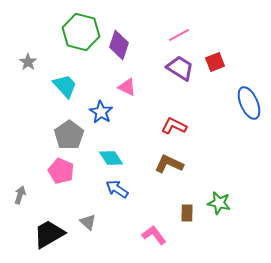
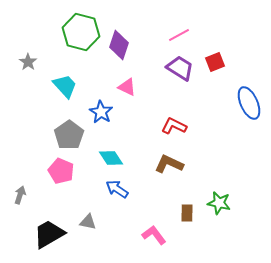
gray triangle: rotated 30 degrees counterclockwise
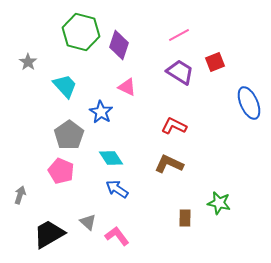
purple trapezoid: moved 4 px down
brown rectangle: moved 2 px left, 5 px down
gray triangle: rotated 30 degrees clockwise
pink L-shape: moved 37 px left, 1 px down
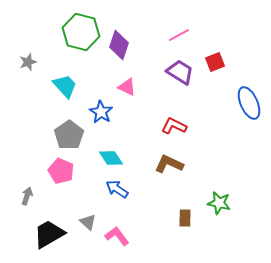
gray star: rotated 18 degrees clockwise
gray arrow: moved 7 px right, 1 px down
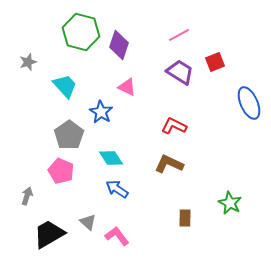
green star: moved 11 px right; rotated 15 degrees clockwise
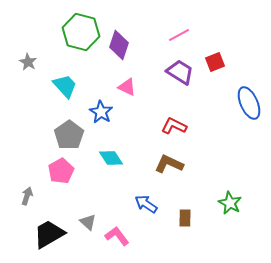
gray star: rotated 24 degrees counterclockwise
pink pentagon: rotated 20 degrees clockwise
blue arrow: moved 29 px right, 15 px down
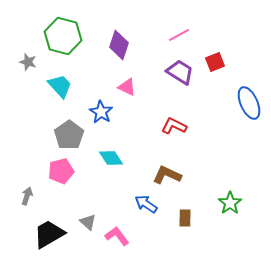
green hexagon: moved 18 px left, 4 px down
gray star: rotated 12 degrees counterclockwise
cyan trapezoid: moved 5 px left
brown L-shape: moved 2 px left, 11 px down
pink pentagon: rotated 15 degrees clockwise
green star: rotated 10 degrees clockwise
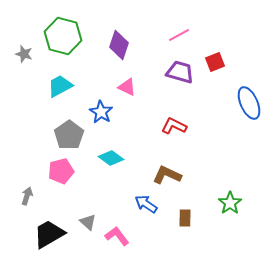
gray star: moved 4 px left, 8 px up
purple trapezoid: rotated 16 degrees counterclockwise
cyan trapezoid: rotated 76 degrees counterclockwise
cyan diamond: rotated 20 degrees counterclockwise
